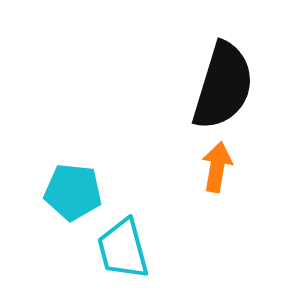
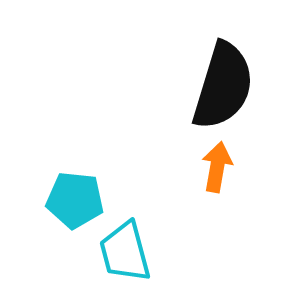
cyan pentagon: moved 2 px right, 8 px down
cyan trapezoid: moved 2 px right, 3 px down
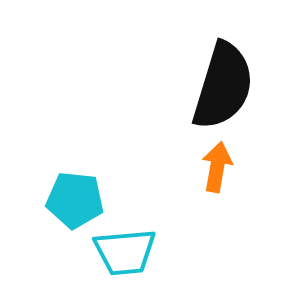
cyan trapezoid: rotated 80 degrees counterclockwise
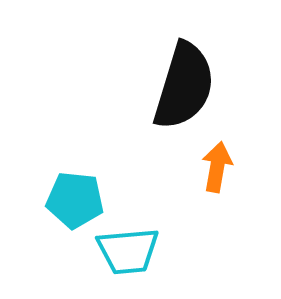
black semicircle: moved 39 px left
cyan trapezoid: moved 3 px right, 1 px up
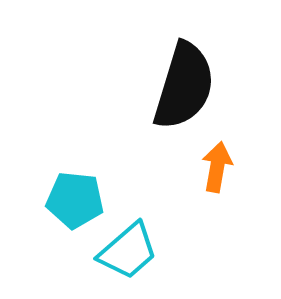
cyan trapezoid: rotated 36 degrees counterclockwise
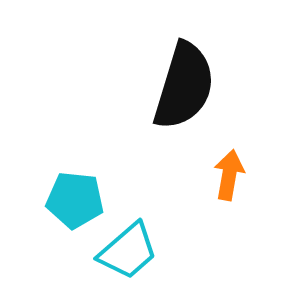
orange arrow: moved 12 px right, 8 px down
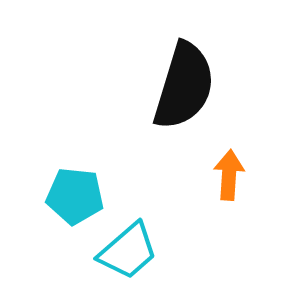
orange arrow: rotated 6 degrees counterclockwise
cyan pentagon: moved 4 px up
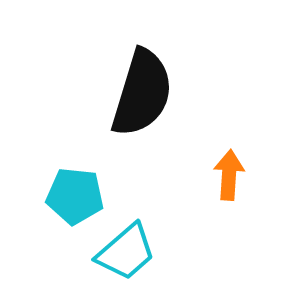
black semicircle: moved 42 px left, 7 px down
cyan trapezoid: moved 2 px left, 1 px down
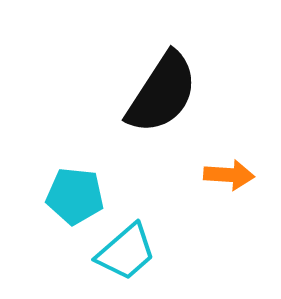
black semicircle: moved 20 px right; rotated 16 degrees clockwise
orange arrow: rotated 90 degrees clockwise
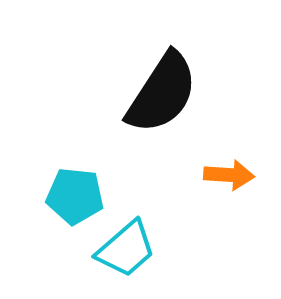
cyan trapezoid: moved 3 px up
